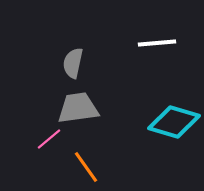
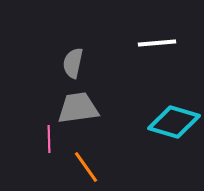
pink line: rotated 52 degrees counterclockwise
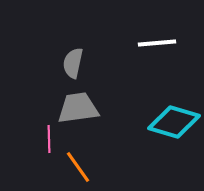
orange line: moved 8 px left
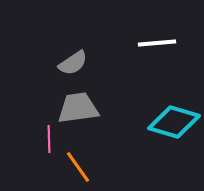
gray semicircle: rotated 136 degrees counterclockwise
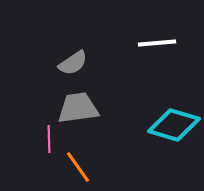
cyan diamond: moved 3 px down
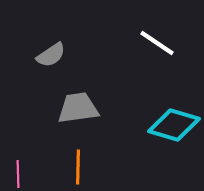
white line: rotated 39 degrees clockwise
gray semicircle: moved 22 px left, 8 px up
pink line: moved 31 px left, 35 px down
orange line: rotated 36 degrees clockwise
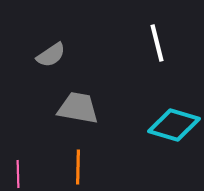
white line: rotated 42 degrees clockwise
gray trapezoid: rotated 18 degrees clockwise
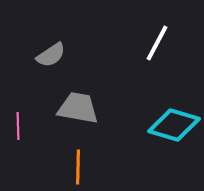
white line: rotated 42 degrees clockwise
pink line: moved 48 px up
